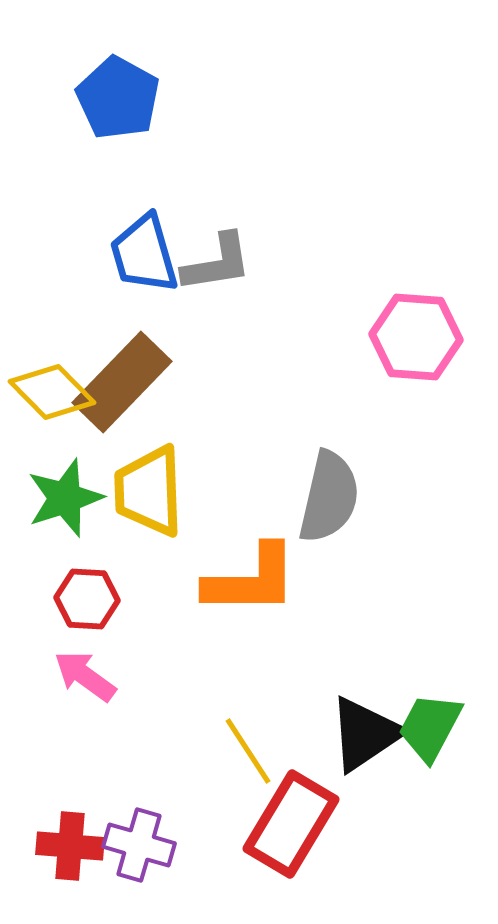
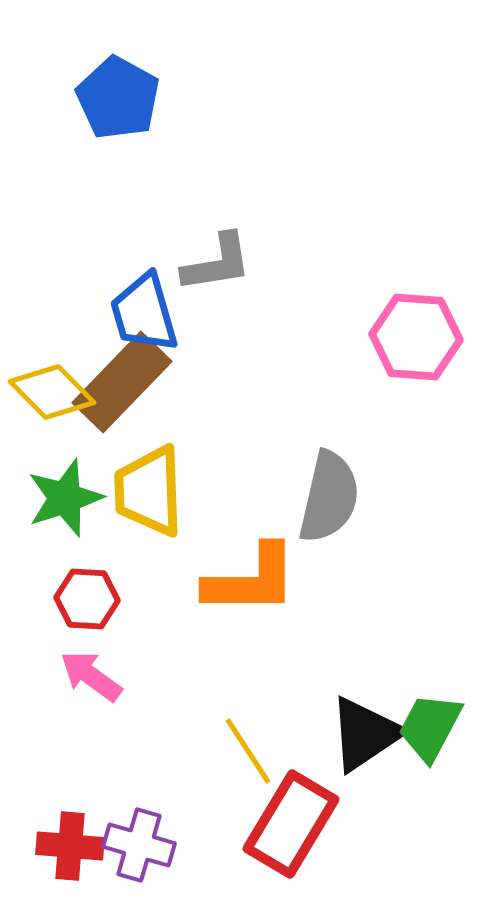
blue trapezoid: moved 59 px down
pink arrow: moved 6 px right
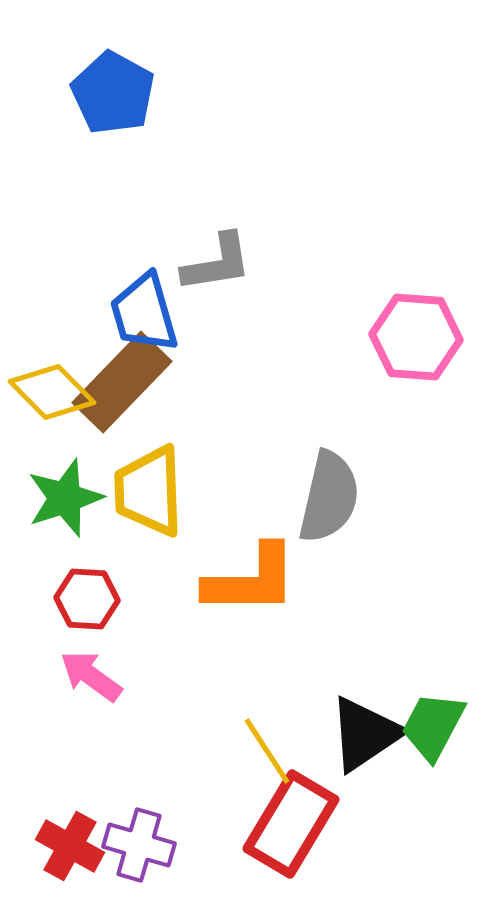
blue pentagon: moved 5 px left, 5 px up
green trapezoid: moved 3 px right, 1 px up
yellow line: moved 19 px right
red cross: rotated 24 degrees clockwise
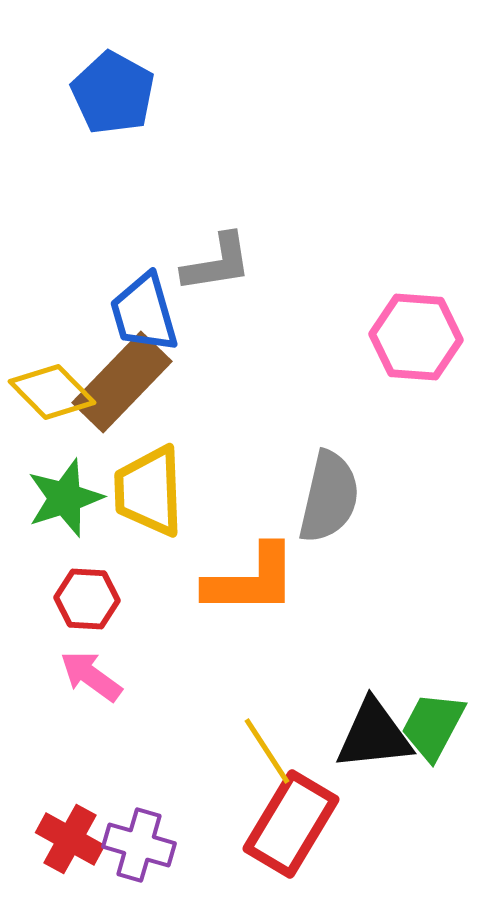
black triangle: moved 9 px right, 1 px down; rotated 28 degrees clockwise
red cross: moved 7 px up
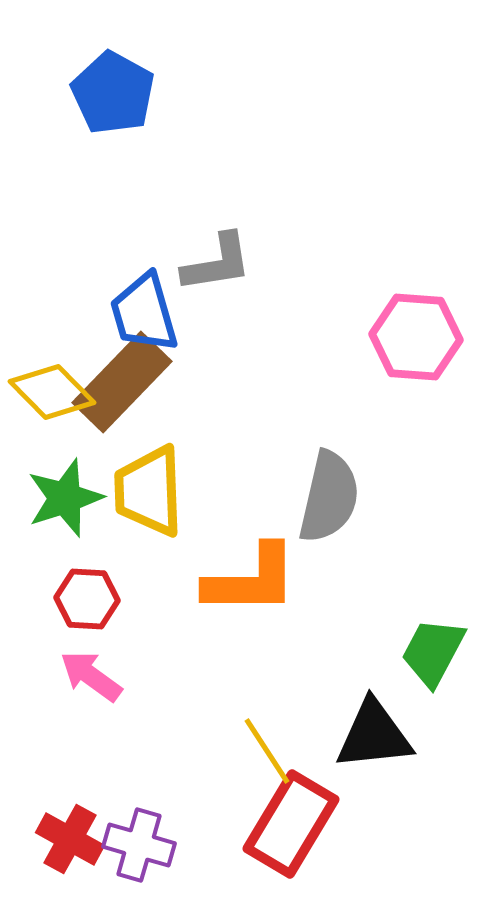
green trapezoid: moved 74 px up
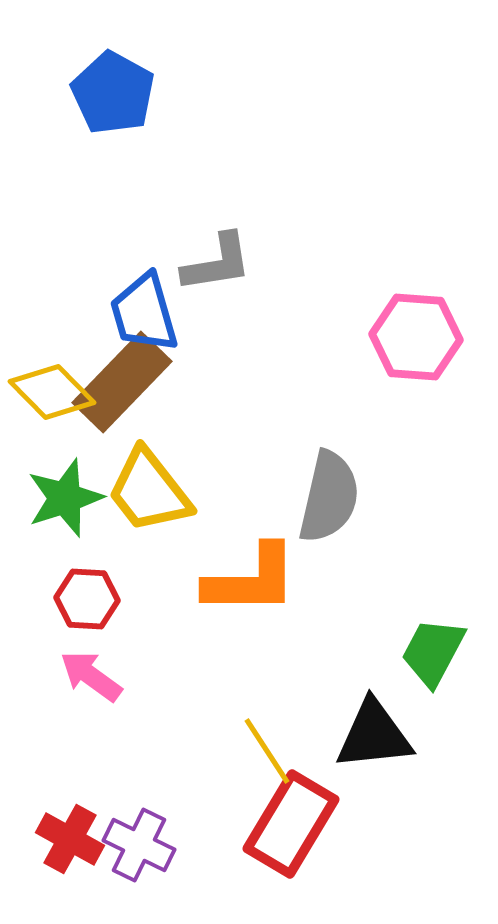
yellow trapezoid: rotated 36 degrees counterclockwise
purple cross: rotated 10 degrees clockwise
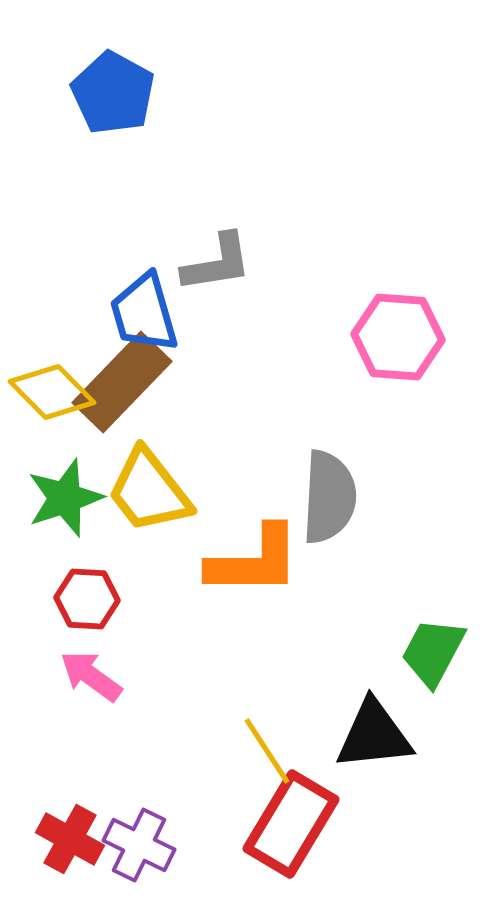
pink hexagon: moved 18 px left
gray semicircle: rotated 10 degrees counterclockwise
orange L-shape: moved 3 px right, 19 px up
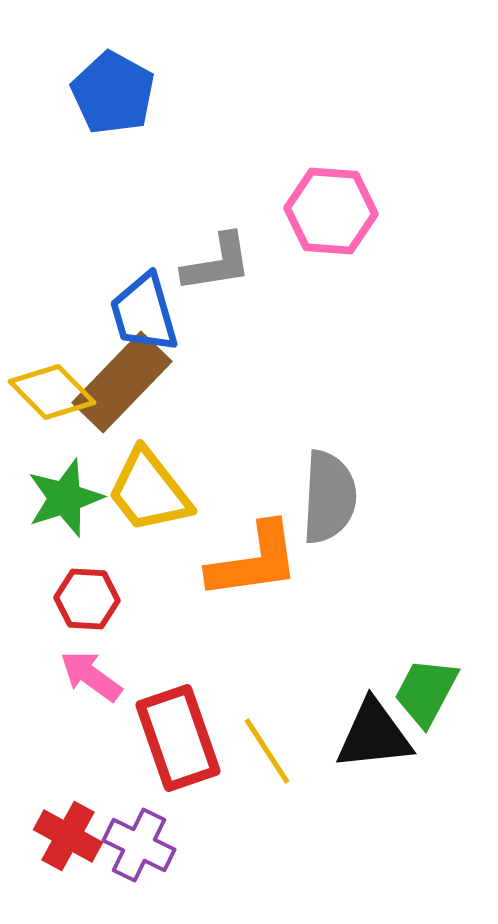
pink hexagon: moved 67 px left, 126 px up
orange L-shape: rotated 8 degrees counterclockwise
green trapezoid: moved 7 px left, 40 px down
red rectangle: moved 113 px left, 86 px up; rotated 50 degrees counterclockwise
red cross: moved 2 px left, 3 px up
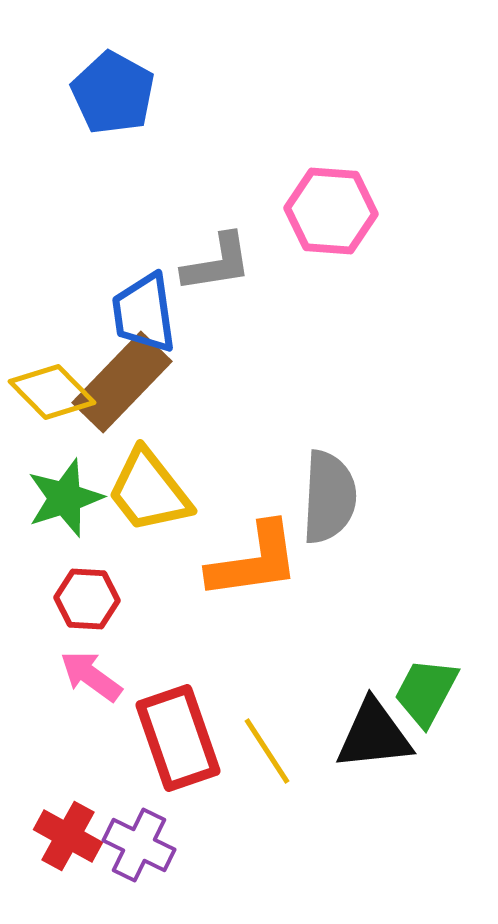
blue trapezoid: rotated 8 degrees clockwise
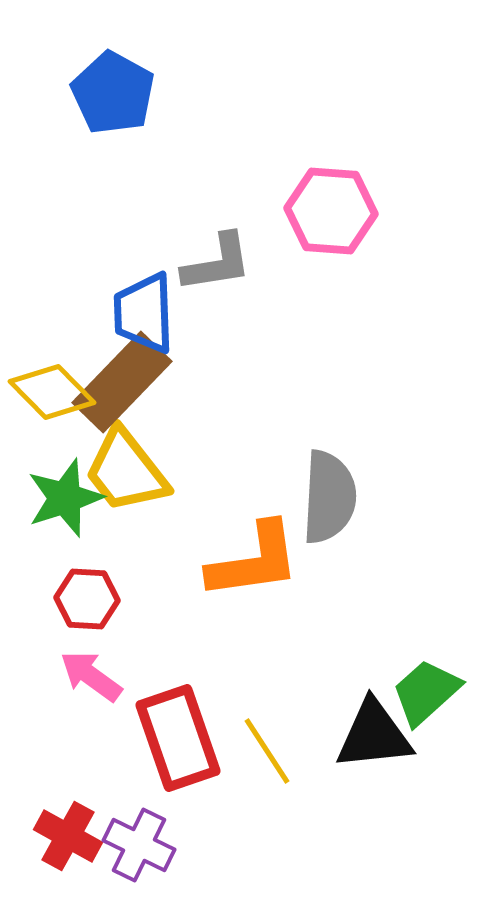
blue trapezoid: rotated 6 degrees clockwise
yellow trapezoid: moved 23 px left, 20 px up
green trapezoid: rotated 20 degrees clockwise
